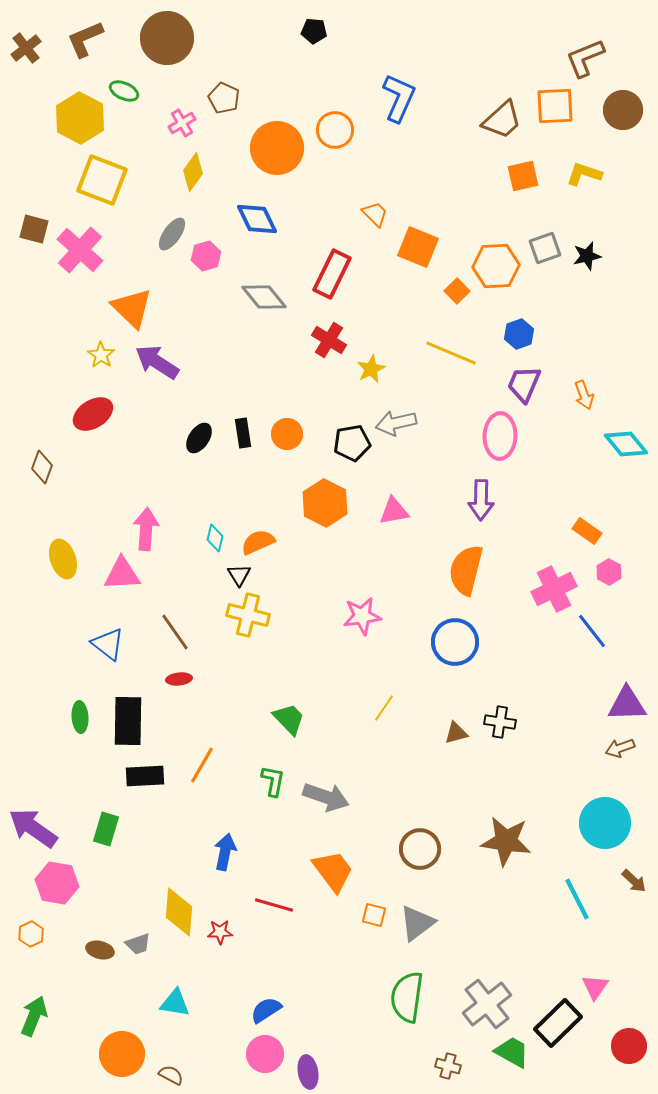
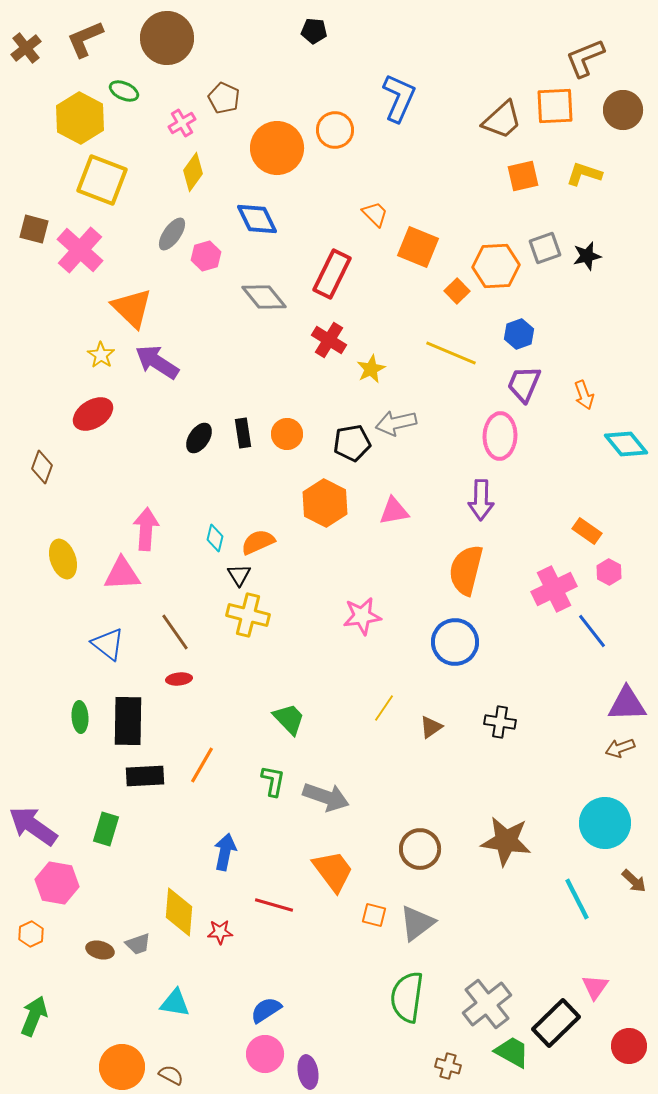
brown triangle at (456, 733): moved 25 px left, 6 px up; rotated 20 degrees counterclockwise
purple arrow at (33, 828): moved 2 px up
black rectangle at (558, 1023): moved 2 px left
orange circle at (122, 1054): moved 13 px down
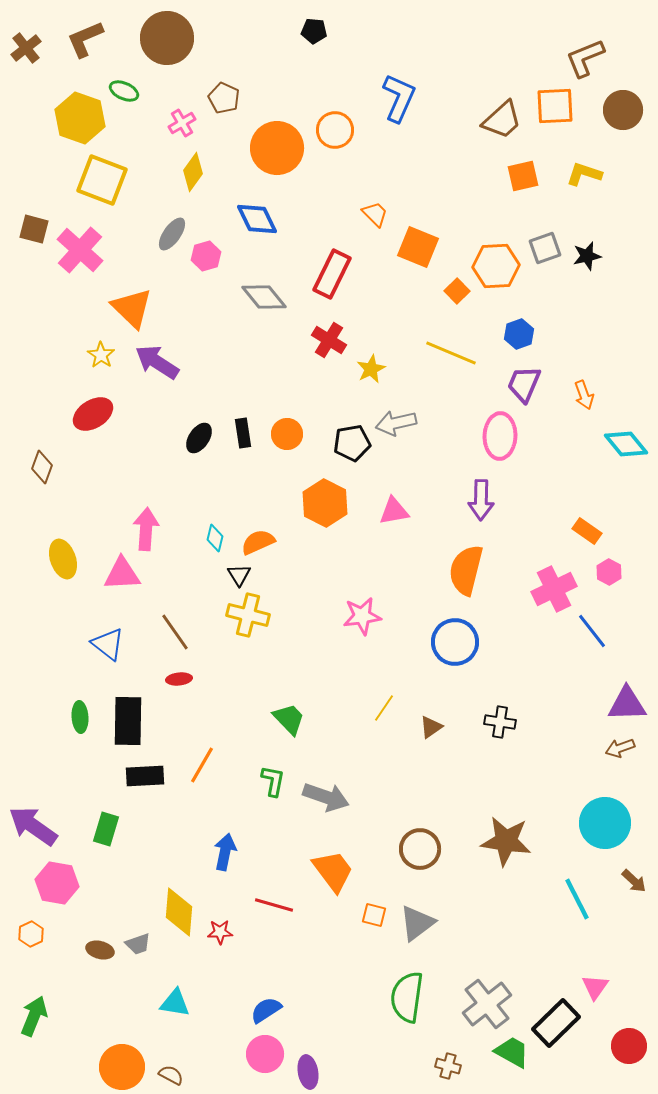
yellow hexagon at (80, 118): rotated 9 degrees counterclockwise
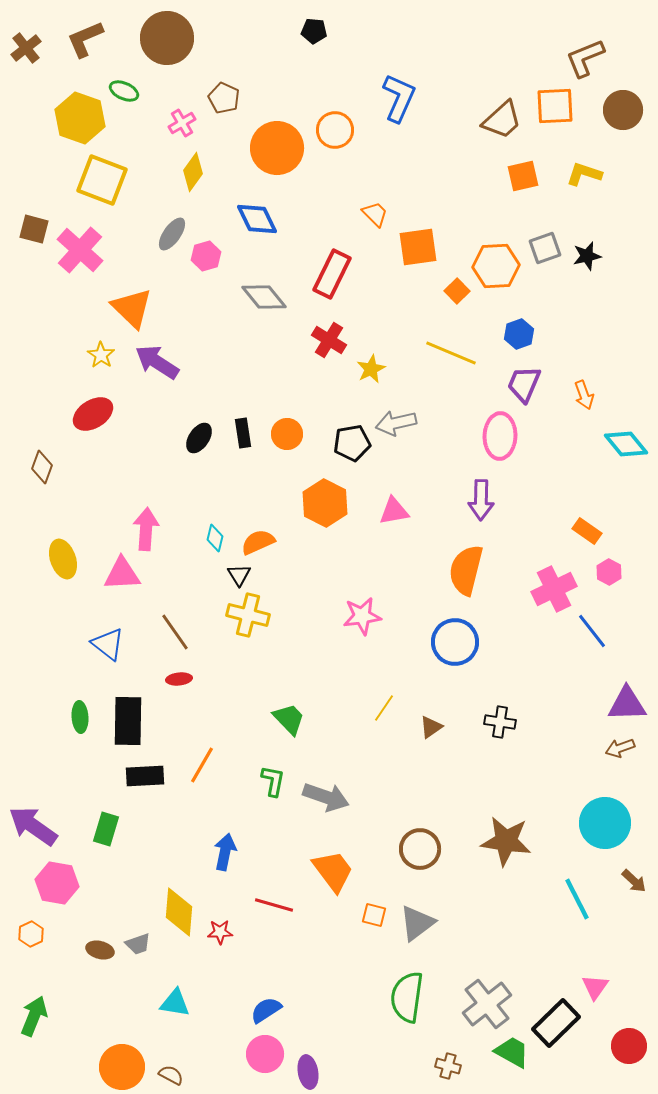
orange square at (418, 247): rotated 30 degrees counterclockwise
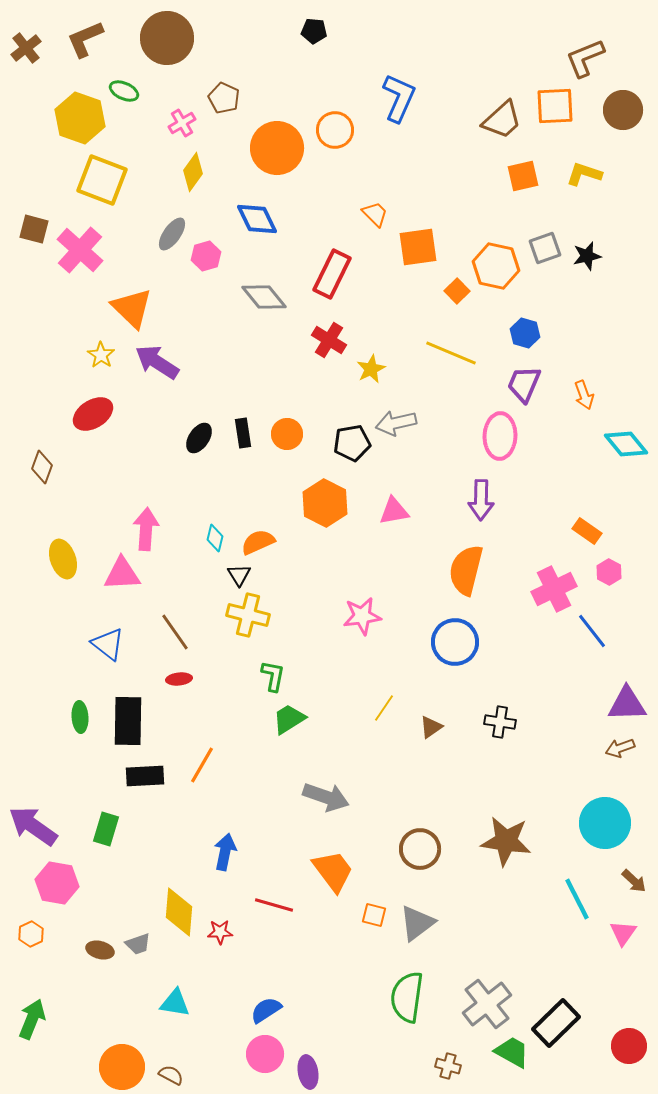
orange hexagon at (496, 266): rotated 15 degrees clockwise
blue hexagon at (519, 334): moved 6 px right, 1 px up; rotated 24 degrees counterclockwise
green trapezoid at (289, 719): rotated 78 degrees counterclockwise
green L-shape at (273, 781): moved 105 px up
pink triangle at (595, 987): moved 28 px right, 54 px up
green arrow at (34, 1016): moved 2 px left, 3 px down
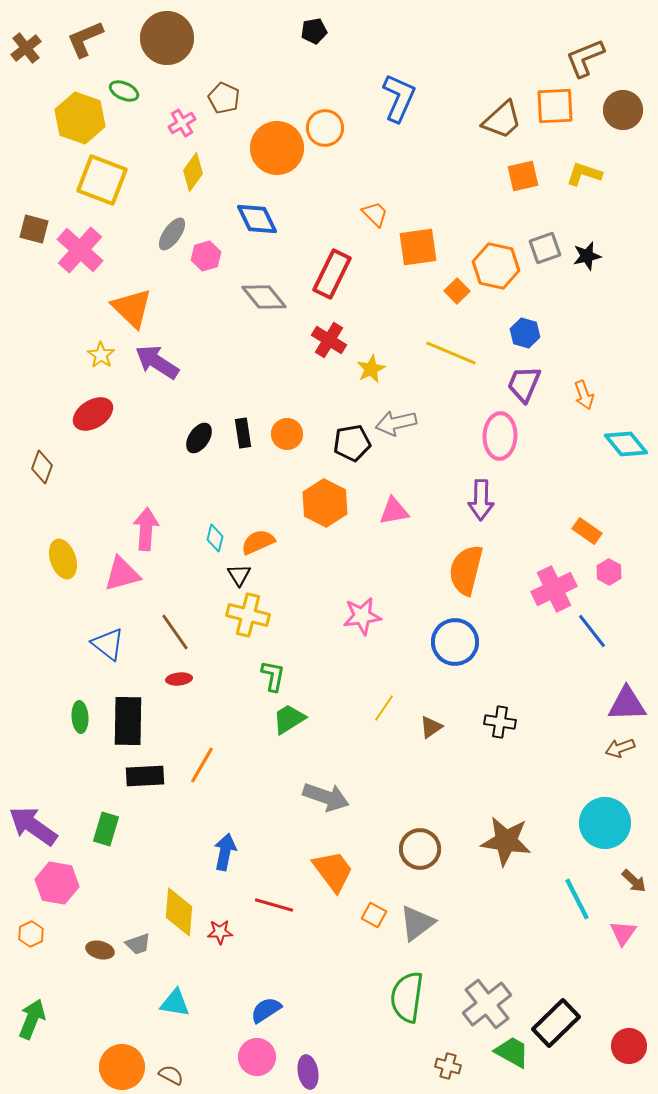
black pentagon at (314, 31): rotated 15 degrees counterclockwise
orange circle at (335, 130): moved 10 px left, 2 px up
pink triangle at (122, 574): rotated 12 degrees counterclockwise
orange square at (374, 915): rotated 15 degrees clockwise
pink circle at (265, 1054): moved 8 px left, 3 px down
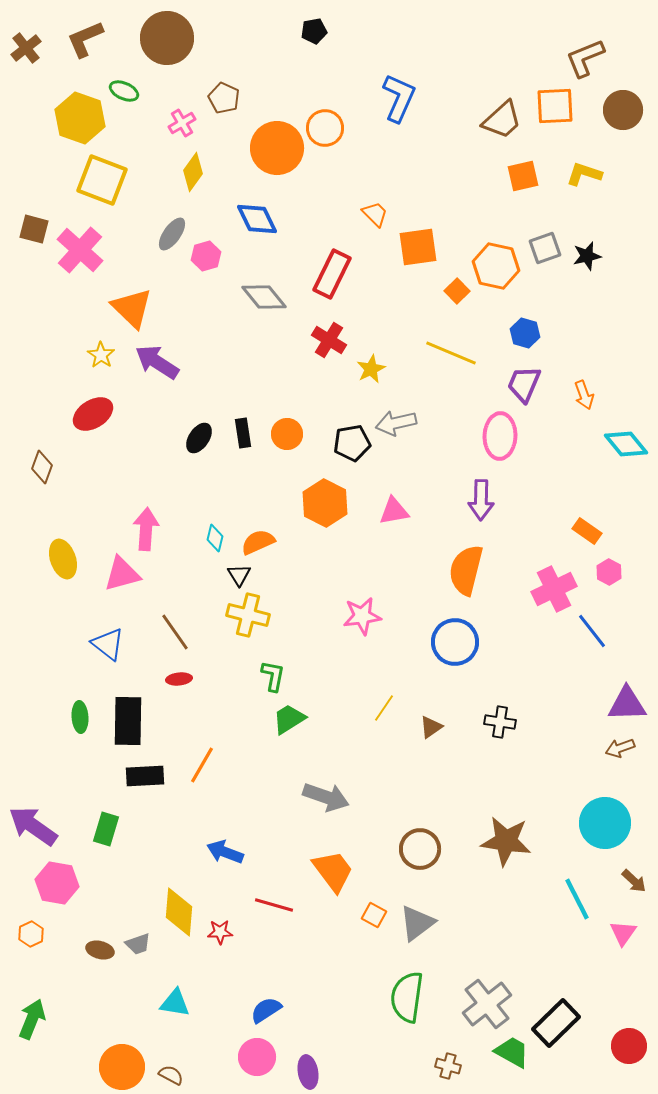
blue arrow at (225, 852): rotated 81 degrees counterclockwise
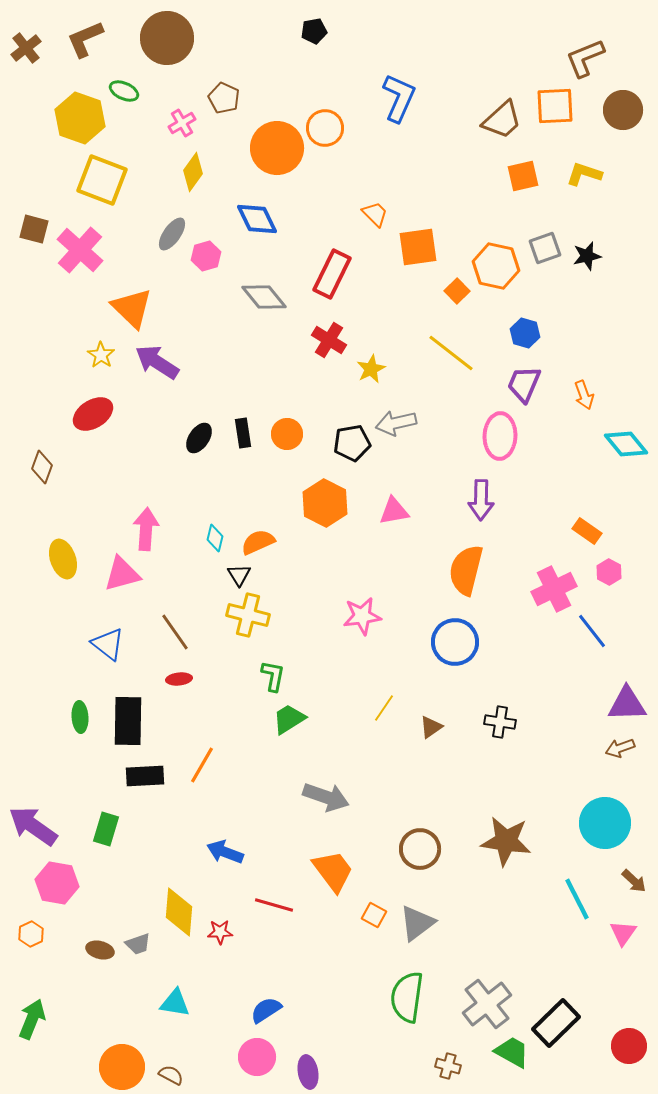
yellow line at (451, 353): rotated 15 degrees clockwise
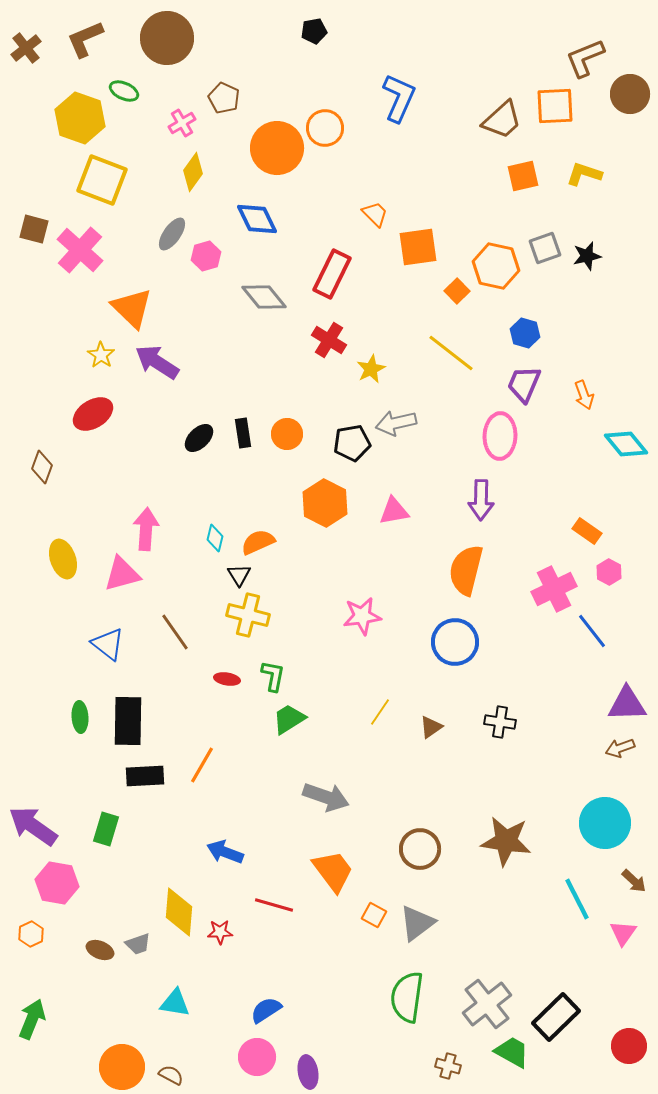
brown circle at (623, 110): moved 7 px right, 16 px up
black ellipse at (199, 438): rotated 12 degrees clockwise
red ellipse at (179, 679): moved 48 px right; rotated 15 degrees clockwise
yellow line at (384, 708): moved 4 px left, 4 px down
brown ellipse at (100, 950): rotated 8 degrees clockwise
black rectangle at (556, 1023): moved 6 px up
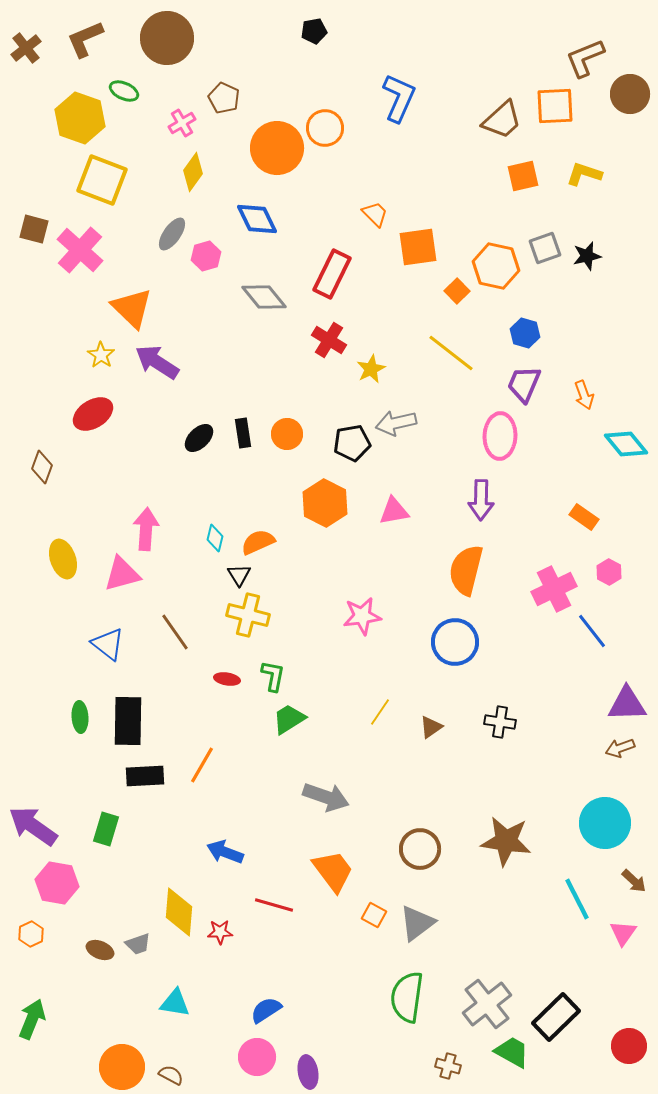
orange rectangle at (587, 531): moved 3 px left, 14 px up
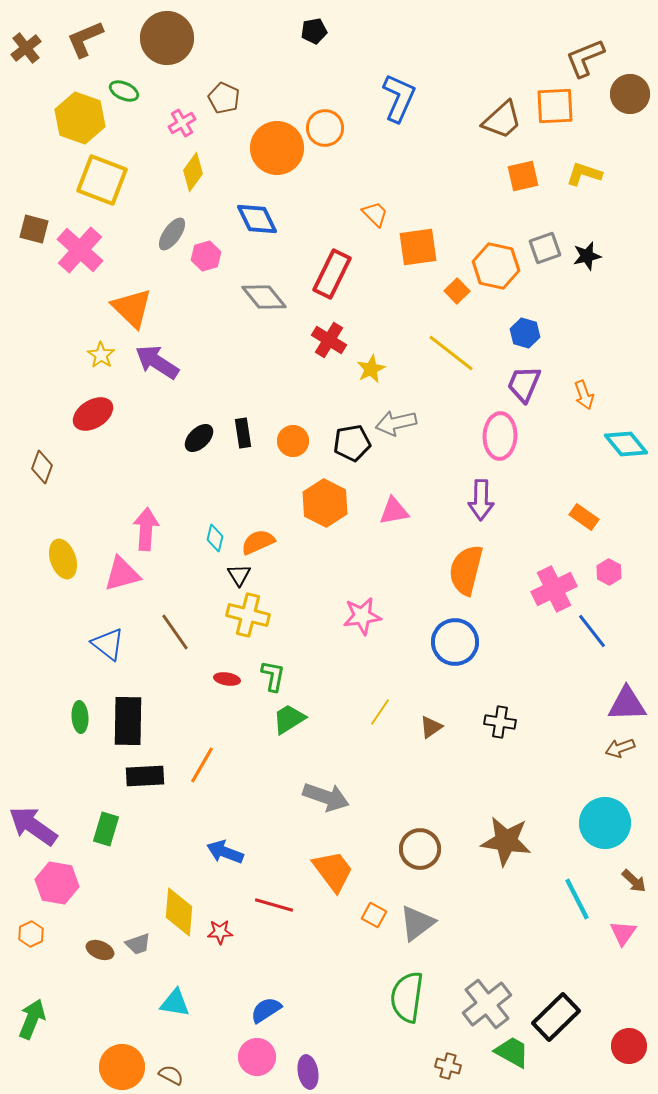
orange circle at (287, 434): moved 6 px right, 7 px down
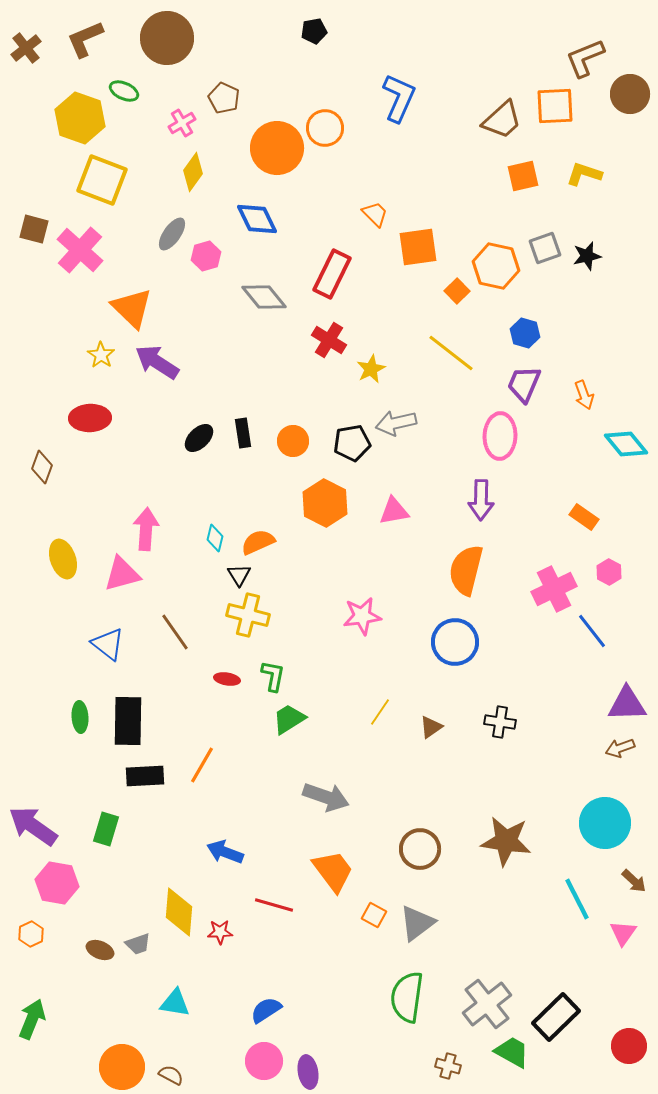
red ellipse at (93, 414): moved 3 px left, 4 px down; rotated 30 degrees clockwise
pink circle at (257, 1057): moved 7 px right, 4 px down
